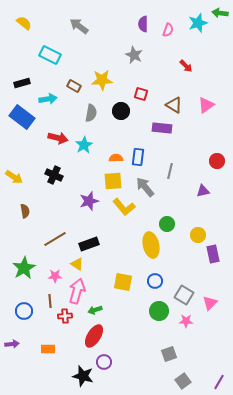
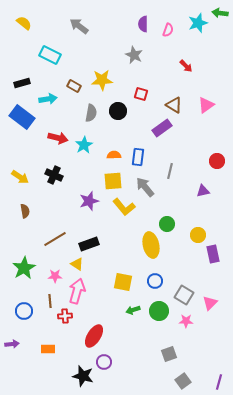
black circle at (121, 111): moved 3 px left
purple rectangle at (162, 128): rotated 42 degrees counterclockwise
orange semicircle at (116, 158): moved 2 px left, 3 px up
yellow arrow at (14, 177): moved 6 px right
green arrow at (95, 310): moved 38 px right
purple line at (219, 382): rotated 14 degrees counterclockwise
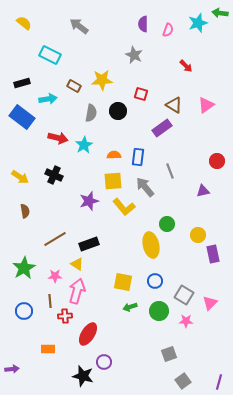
gray line at (170, 171): rotated 35 degrees counterclockwise
green arrow at (133, 310): moved 3 px left, 3 px up
red ellipse at (94, 336): moved 6 px left, 2 px up
purple arrow at (12, 344): moved 25 px down
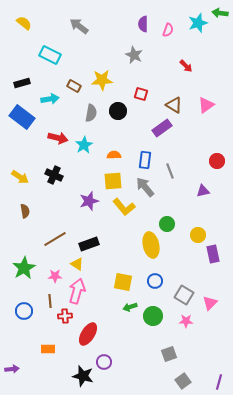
cyan arrow at (48, 99): moved 2 px right
blue rectangle at (138, 157): moved 7 px right, 3 px down
green circle at (159, 311): moved 6 px left, 5 px down
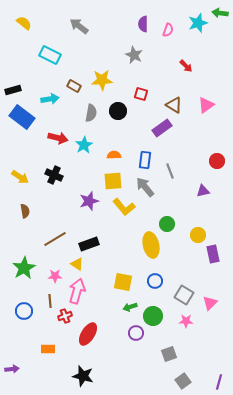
black rectangle at (22, 83): moved 9 px left, 7 px down
red cross at (65, 316): rotated 16 degrees counterclockwise
purple circle at (104, 362): moved 32 px right, 29 px up
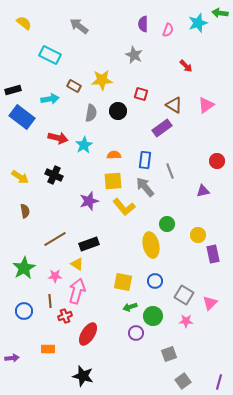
purple arrow at (12, 369): moved 11 px up
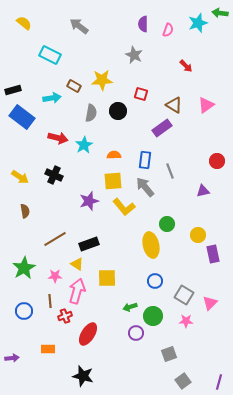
cyan arrow at (50, 99): moved 2 px right, 1 px up
yellow square at (123, 282): moved 16 px left, 4 px up; rotated 12 degrees counterclockwise
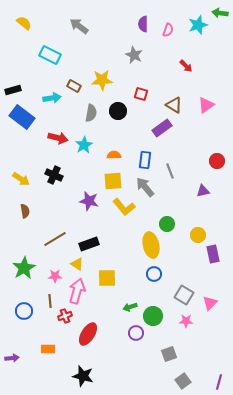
cyan star at (198, 23): moved 2 px down
yellow arrow at (20, 177): moved 1 px right, 2 px down
purple star at (89, 201): rotated 30 degrees clockwise
blue circle at (155, 281): moved 1 px left, 7 px up
